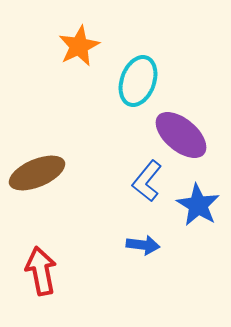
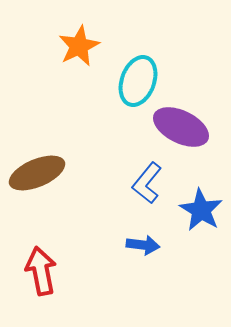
purple ellipse: moved 8 px up; rotated 14 degrees counterclockwise
blue L-shape: moved 2 px down
blue star: moved 3 px right, 5 px down
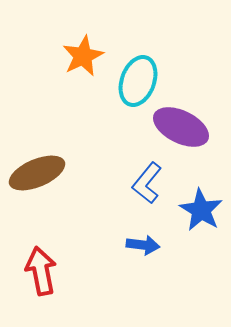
orange star: moved 4 px right, 10 px down
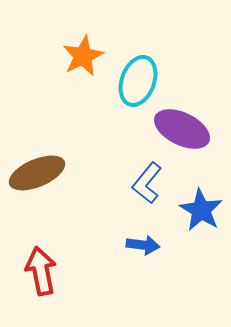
purple ellipse: moved 1 px right, 2 px down
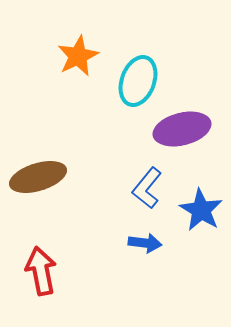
orange star: moved 5 px left
purple ellipse: rotated 40 degrees counterclockwise
brown ellipse: moved 1 px right, 4 px down; rotated 6 degrees clockwise
blue L-shape: moved 5 px down
blue arrow: moved 2 px right, 2 px up
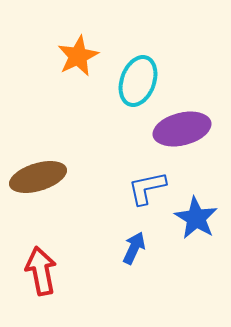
blue L-shape: rotated 39 degrees clockwise
blue star: moved 5 px left, 8 px down
blue arrow: moved 11 px left, 5 px down; rotated 72 degrees counterclockwise
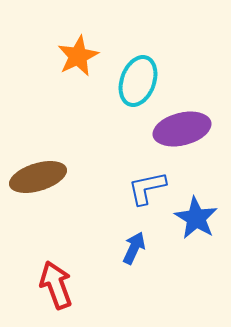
red arrow: moved 15 px right, 14 px down; rotated 9 degrees counterclockwise
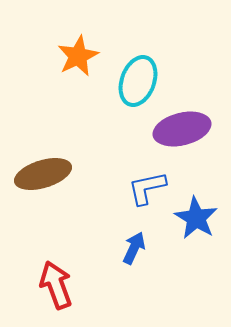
brown ellipse: moved 5 px right, 3 px up
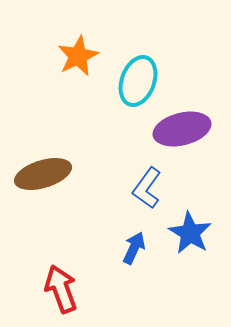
blue L-shape: rotated 42 degrees counterclockwise
blue star: moved 6 px left, 15 px down
red arrow: moved 5 px right, 4 px down
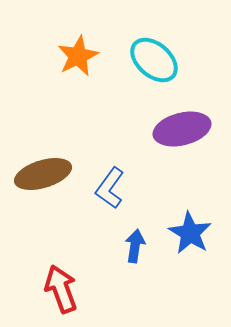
cyan ellipse: moved 16 px right, 21 px up; rotated 69 degrees counterclockwise
blue L-shape: moved 37 px left
blue arrow: moved 1 px right, 2 px up; rotated 16 degrees counterclockwise
